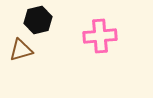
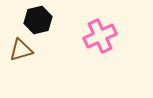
pink cross: rotated 20 degrees counterclockwise
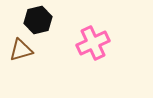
pink cross: moved 7 px left, 7 px down
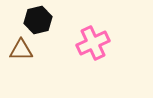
brown triangle: rotated 15 degrees clockwise
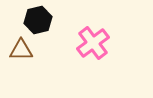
pink cross: rotated 12 degrees counterclockwise
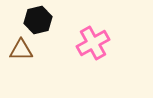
pink cross: rotated 8 degrees clockwise
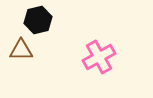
pink cross: moved 6 px right, 14 px down
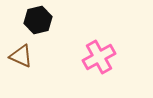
brown triangle: moved 6 px down; rotated 25 degrees clockwise
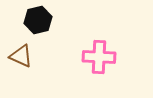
pink cross: rotated 32 degrees clockwise
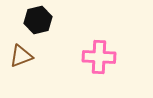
brown triangle: rotated 45 degrees counterclockwise
